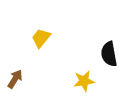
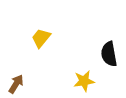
brown arrow: moved 1 px right, 5 px down
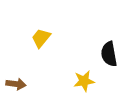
brown arrow: rotated 66 degrees clockwise
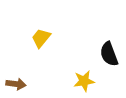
black semicircle: rotated 10 degrees counterclockwise
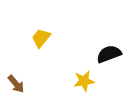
black semicircle: rotated 90 degrees clockwise
brown arrow: rotated 42 degrees clockwise
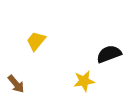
yellow trapezoid: moved 5 px left, 3 px down
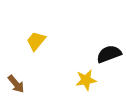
yellow star: moved 2 px right, 1 px up
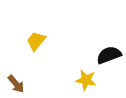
black semicircle: moved 1 px down
yellow star: rotated 20 degrees clockwise
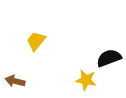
black semicircle: moved 3 px down
brown arrow: moved 1 px left, 3 px up; rotated 144 degrees clockwise
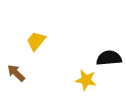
black semicircle: rotated 15 degrees clockwise
brown arrow: moved 1 px right, 8 px up; rotated 30 degrees clockwise
